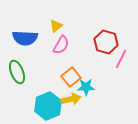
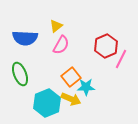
red hexagon: moved 4 px down; rotated 20 degrees clockwise
green ellipse: moved 3 px right, 2 px down
yellow arrow: rotated 36 degrees clockwise
cyan hexagon: moved 1 px left, 3 px up
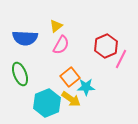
orange square: moved 1 px left
yellow arrow: rotated 12 degrees clockwise
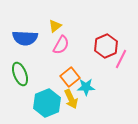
yellow triangle: moved 1 px left
yellow arrow: rotated 30 degrees clockwise
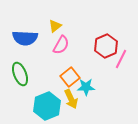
cyan hexagon: moved 3 px down
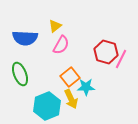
red hexagon: moved 6 px down; rotated 20 degrees counterclockwise
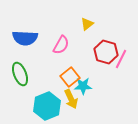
yellow triangle: moved 32 px right, 2 px up
cyan star: moved 3 px left, 1 px up
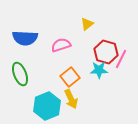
pink semicircle: rotated 138 degrees counterclockwise
cyan star: moved 16 px right, 16 px up
